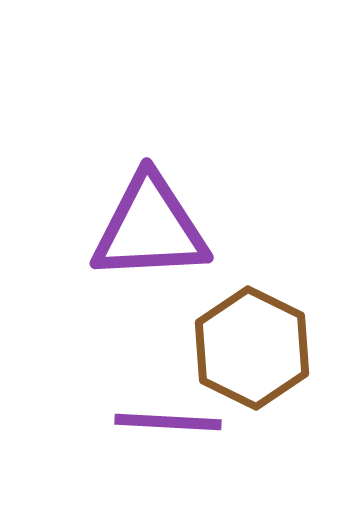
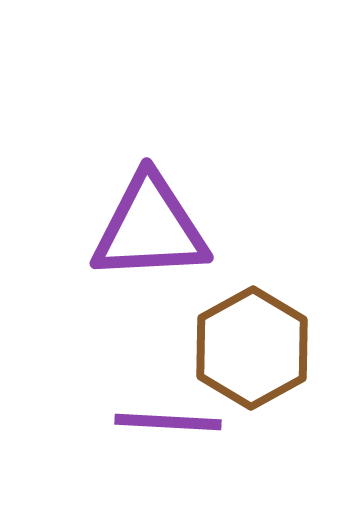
brown hexagon: rotated 5 degrees clockwise
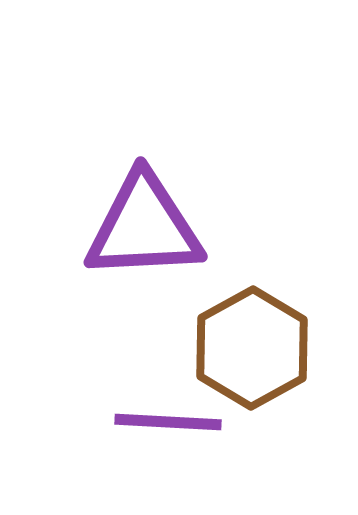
purple triangle: moved 6 px left, 1 px up
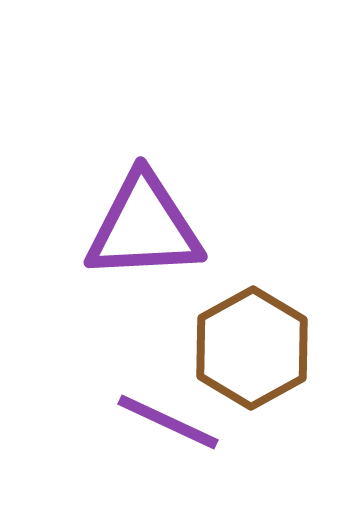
purple line: rotated 22 degrees clockwise
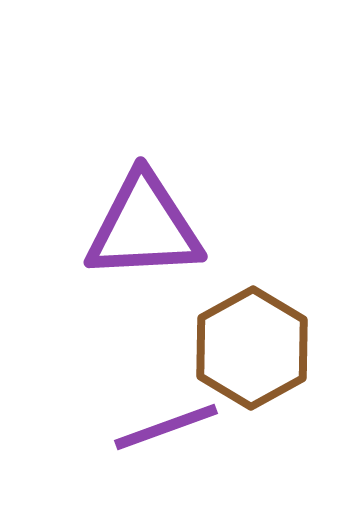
purple line: moved 2 px left, 5 px down; rotated 45 degrees counterclockwise
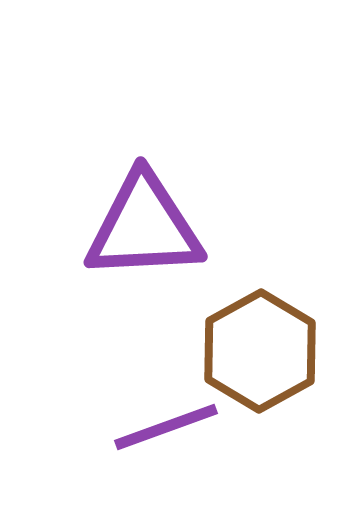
brown hexagon: moved 8 px right, 3 px down
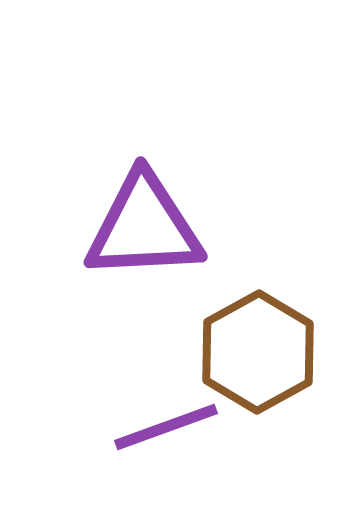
brown hexagon: moved 2 px left, 1 px down
